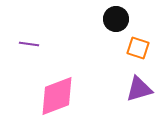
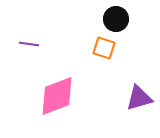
orange square: moved 34 px left
purple triangle: moved 9 px down
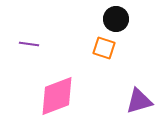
purple triangle: moved 3 px down
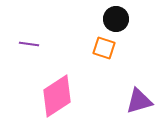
pink diamond: rotated 12 degrees counterclockwise
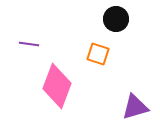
orange square: moved 6 px left, 6 px down
pink diamond: moved 10 px up; rotated 36 degrees counterclockwise
purple triangle: moved 4 px left, 6 px down
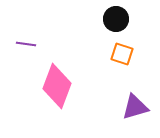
purple line: moved 3 px left
orange square: moved 24 px right
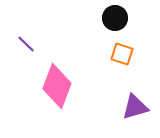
black circle: moved 1 px left, 1 px up
purple line: rotated 36 degrees clockwise
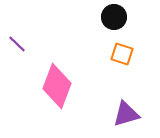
black circle: moved 1 px left, 1 px up
purple line: moved 9 px left
purple triangle: moved 9 px left, 7 px down
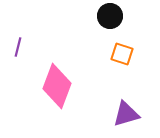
black circle: moved 4 px left, 1 px up
purple line: moved 1 px right, 3 px down; rotated 60 degrees clockwise
